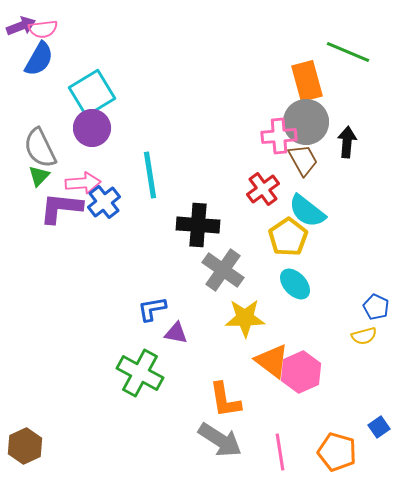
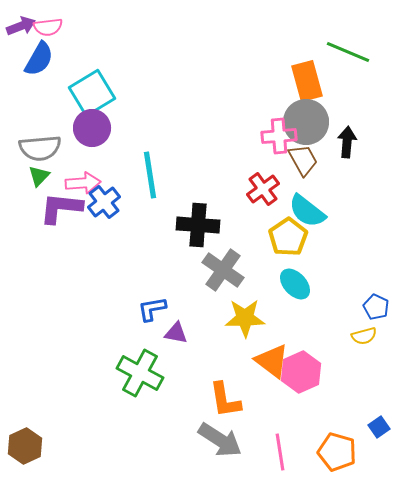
pink semicircle: moved 5 px right, 2 px up
gray semicircle: rotated 69 degrees counterclockwise
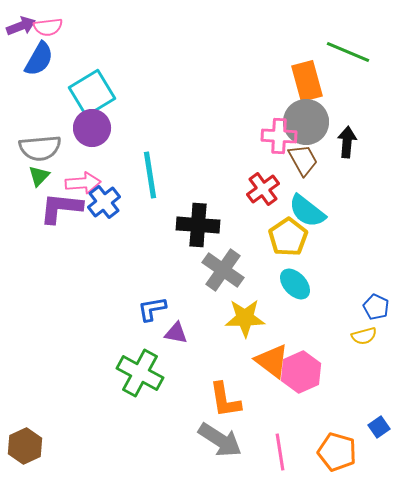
pink cross: rotated 8 degrees clockwise
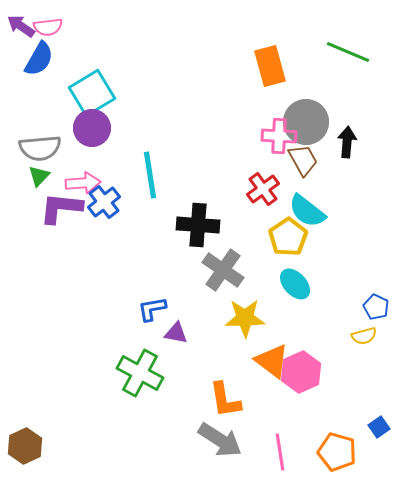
purple arrow: rotated 124 degrees counterclockwise
orange rectangle: moved 37 px left, 15 px up
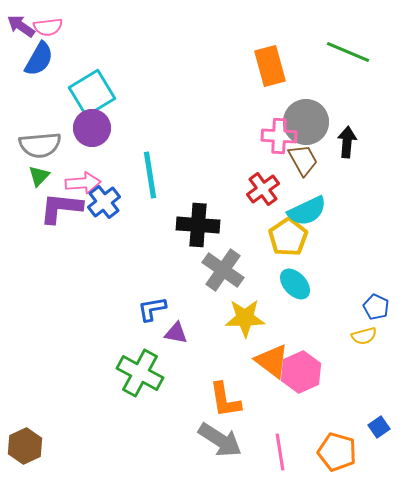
gray semicircle: moved 3 px up
cyan semicircle: rotated 63 degrees counterclockwise
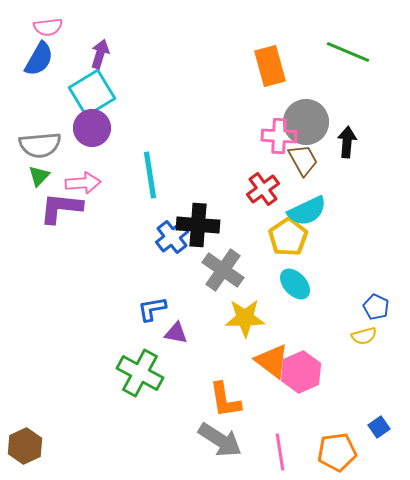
purple arrow: moved 79 px right, 28 px down; rotated 72 degrees clockwise
blue cross: moved 68 px right, 35 px down
orange pentagon: rotated 24 degrees counterclockwise
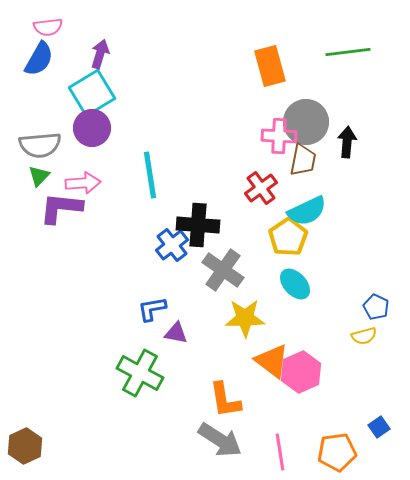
green line: rotated 30 degrees counterclockwise
brown trapezoid: rotated 40 degrees clockwise
red cross: moved 2 px left, 1 px up
blue cross: moved 8 px down
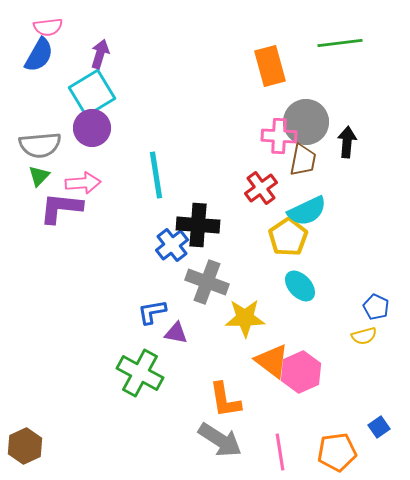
green line: moved 8 px left, 9 px up
blue semicircle: moved 4 px up
cyan line: moved 6 px right
gray cross: moved 16 px left, 12 px down; rotated 15 degrees counterclockwise
cyan ellipse: moved 5 px right, 2 px down
blue L-shape: moved 3 px down
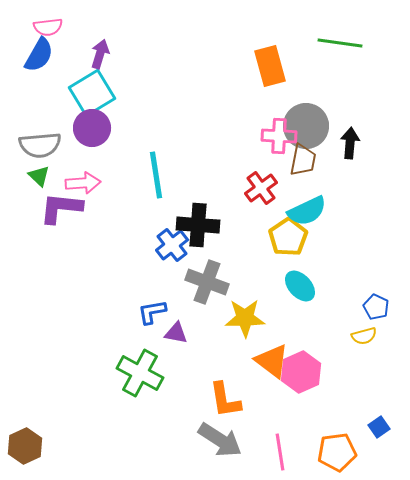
green line: rotated 15 degrees clockwise
gray circle: moved 4 px down
black arrow: moved 3 px right, 1 px down
green triangle: rotated 30 degrees counterclockwise
